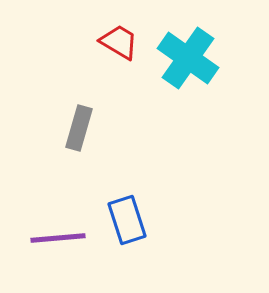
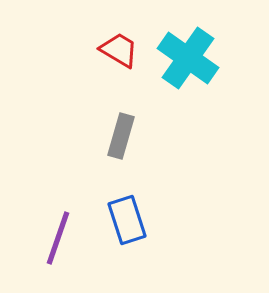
red trapezoid: moved 8 px down
gray rectangle: moved 42 px right, 8 px down
purple line: rotated 66 degrees counterclockwise
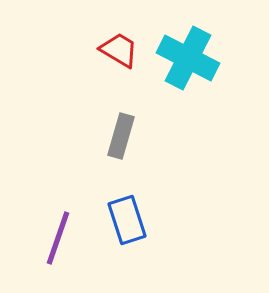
cyan cross: rotated 8 degrees counterclockwise
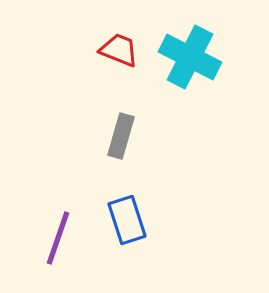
red trapezoid: rotated 9 degrees counterclockwise
cyan cross: moved 2 px right, 1 px up
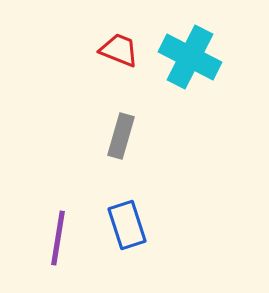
blue rectangle: moved 5 px down
purple line: rotated 10 degrees counterclockwise
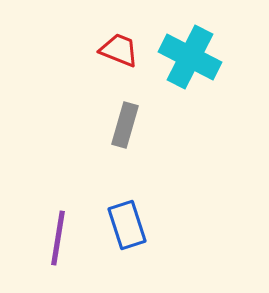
gray rectangle: moved 4 px right, 11 px up
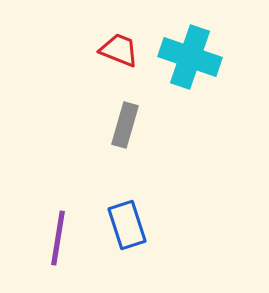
cyan cross: rotated 8 degrees counterclockwise
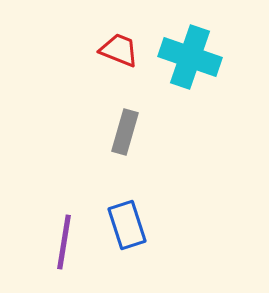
gray rectangle: moved 7 px down
purple line: moved 6 px right, 4 px down
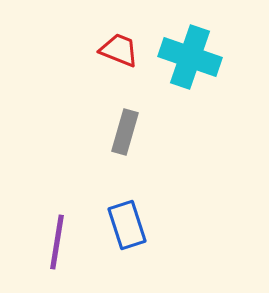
purple line: moved 7 px left
